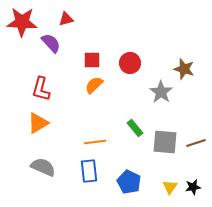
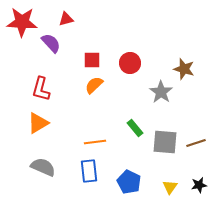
black star: moved 6 px right, 2 px up
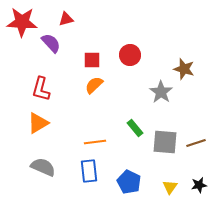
red circle: moved 8 px up
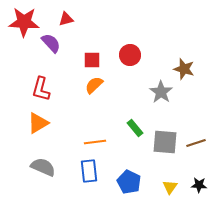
red star: moved 2 px right
black star: rotated 14 degrees clockwise
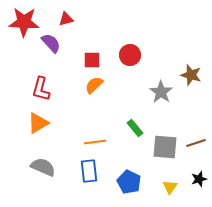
brown star: moved 7 px right, 6 px down
gray square: moved 5 px down
black star: moved 6 px up; rotated 21 degrees counterclockwise
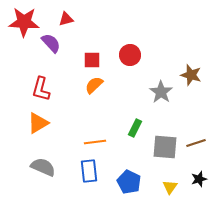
green rectangle: rotated 66 degrees clockwise
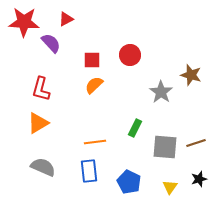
red triangle: rotated 14 degrees counterclockwise
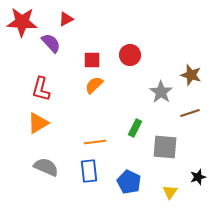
red star: moved 2 px left
brown line: moved 6 px left, 30 px up
gray semicircle: moved 3 px right
black star: moved 1 px left, 2 px up
yellow triangle: moved 5 px down
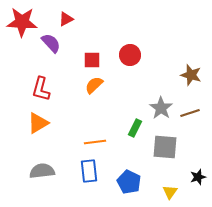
gray star: moved 16 px down
gray semicircle: moved 4 px left, 4 px down; rotated 30 degrees counterclockwise
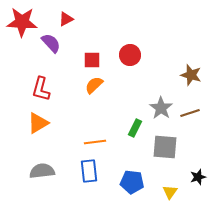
blue pentagon: moved 3 px right; rotated 20 degrees counterclockwise
